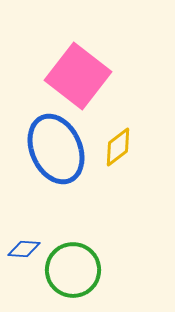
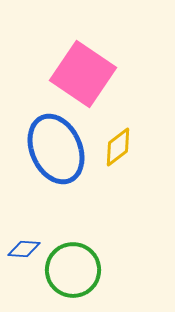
pink square: moved 5 px right, 2 px up; rotated 4 degrees counterclockwise
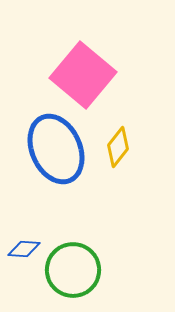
pink square: moved 1 px down; rotated 6 degrees clockwise
yellow diamond: rotated 15 degrees counterclockwise
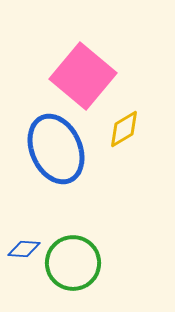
pink square: moved 1 px down
yellow diamond: moved 6 px right, 18 px up; rotated 21 degrees clockwise
green circle: moved 7 px up
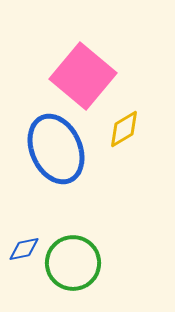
blue diamond: rotated 16 degrees counterclockwise
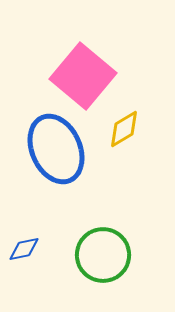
green circle: moved 30 px right, 8 px up
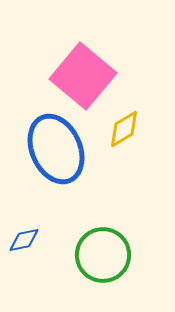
blue diamond: moved 9 px up
